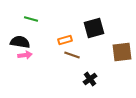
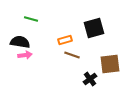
brown square: moved 12 px left, 12 px down
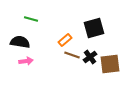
orange rectangle: rotated 24 degrees counterclockwise
pink arrow: moved 1 px right, 6 px down
black cross: moved 22 px up
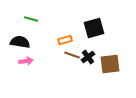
orange rectangle: rotated 24 degrees clockwise
black cross: moved 2 px left
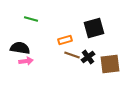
black semicircle: moved 6 px down
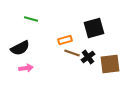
black semicircle: rotated 144 degrees clockwise
brown line: moved 2 px up
pink arrow: moved 7 px down
